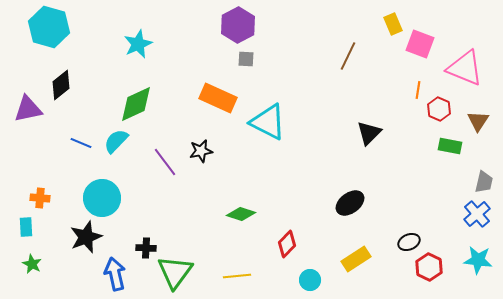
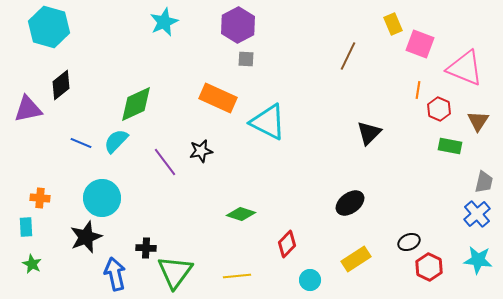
cyan star at (138, 44): moved 26 px right, 22 px up
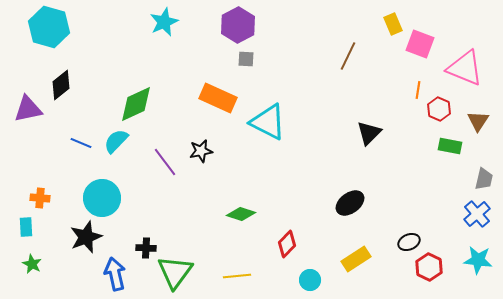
gray trapezoid at (484, 182): moved 3 px up
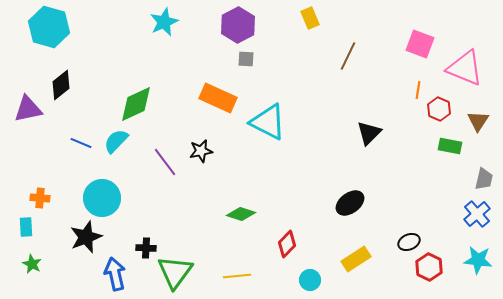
yellow rectangle at (393, 24): moved 83 px left, 6 px up
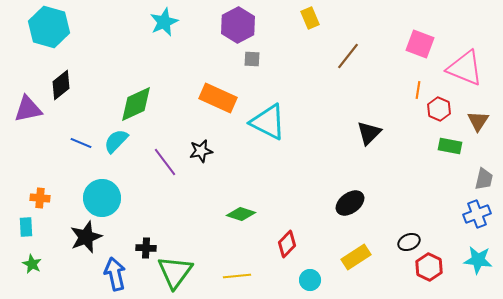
brown line at (348, 56): rotated 12 degrees clockwise
gray square at (246, 59): moved 6 px right
blue cross at (477, 214): rotated 20 degrees clockwise
yellow rectangle at (356, 259): moved 2 px up
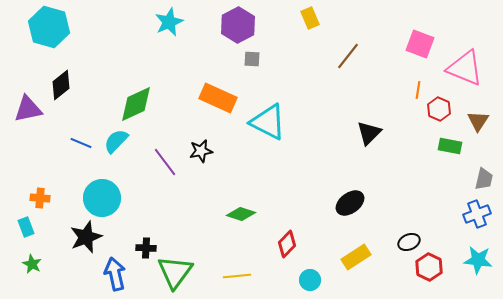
cyan star at (164, 22): moved 5 px right
cyan rectangle at (26, 227): rotated 18 degrees counterclockwise
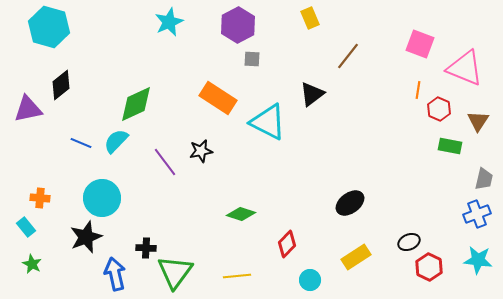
orange rectangle at (218, 98): rotated 9 degrees clockwise
black triangle at (369, 133): moved 57 px left, 39 px up; rotated 8 degrees clockwise
cyan rectangle at (26, 227): rotated 18 degrees counterclockwise
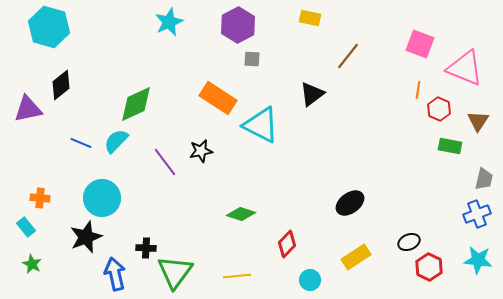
yellow rectangle at (310, 18): rotated 55 degrees counterclockwise
cyan triangle at (268, 122): moved 7 px left, 3 px down
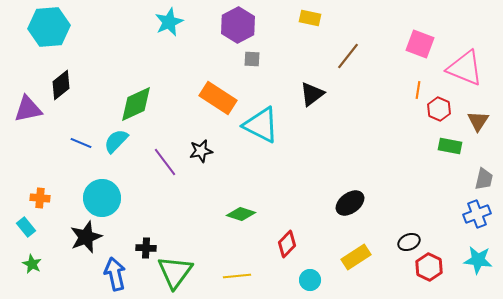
cyan hexagon at (49, 27): rotated 21 degrees counterclockwise
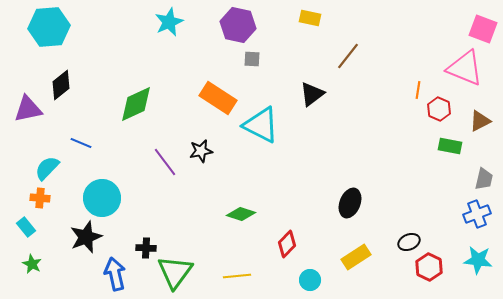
purple hexagon at (238, 25): rotated 20 degrees counterclockwise
pink square at (420, 44): moved 63 px right, 15 px up
brown triangle at (478, 121): moved 2 px right; rotated 30 degrees clockwise
cyan semicircle at (116, 141): moved 69 px left, 27 px down
black ellipse at (350, 203): rotated 32 degrees counterclockwise
